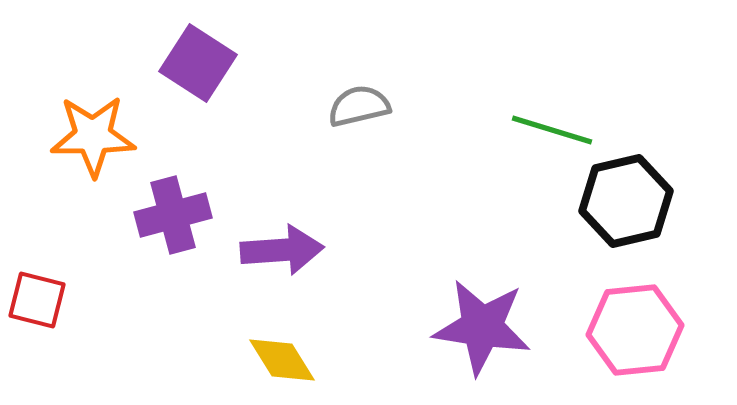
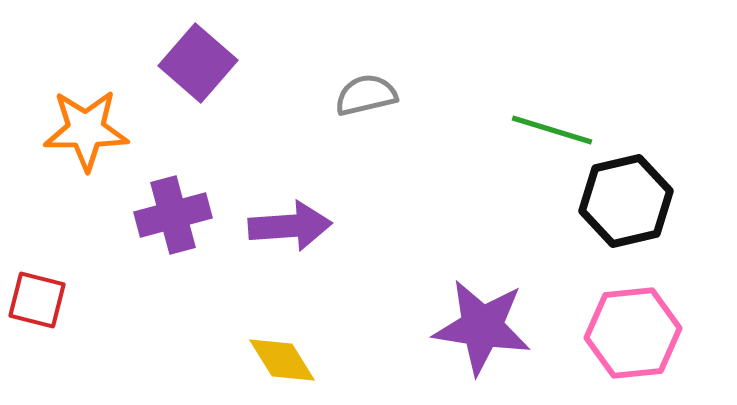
purple square: rotated 8 degrees clockwise
gray semicircle: moved 7 px right, 11 px up
orange star: moved 7 px left, 6 px up
purple arrow: moved 8 px right, 24 px up
pink hexagon: moved 2 px left, 3 px down
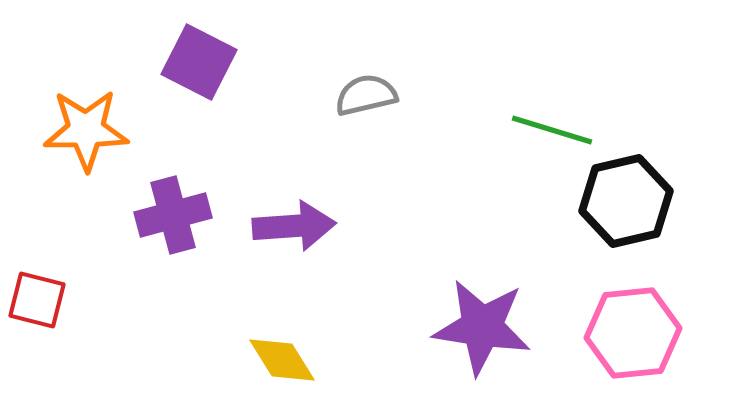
purple square: moved 1 px right, 1 px up; rotated 14 degrees counterclockwise
purple arrow: moved 4 px right
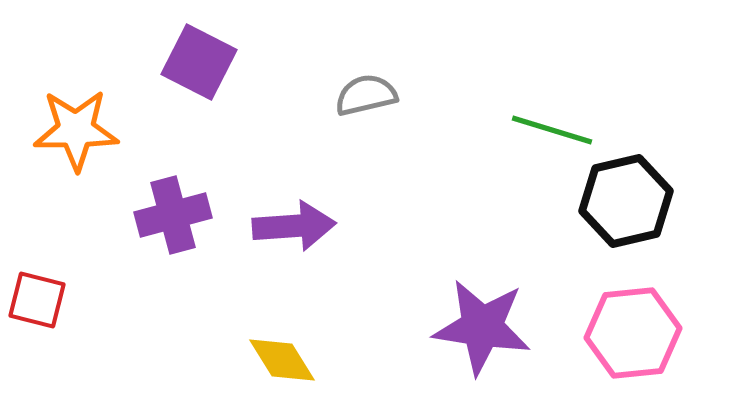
orange star: moved 10 px left
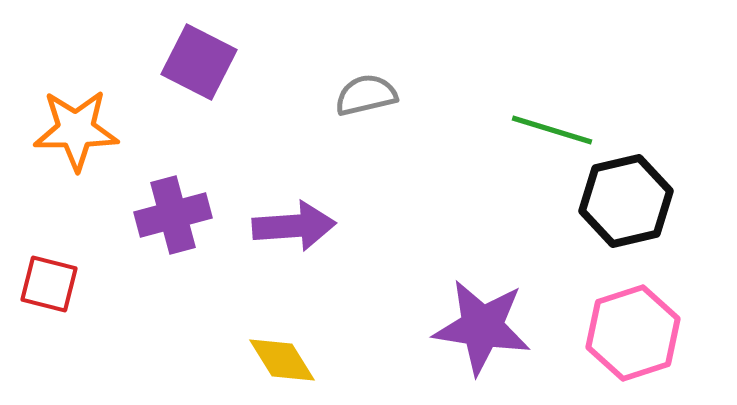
red square: moved 12 px right, 16 px up
pink hexagon: rotated 12 degrees counterclockwise
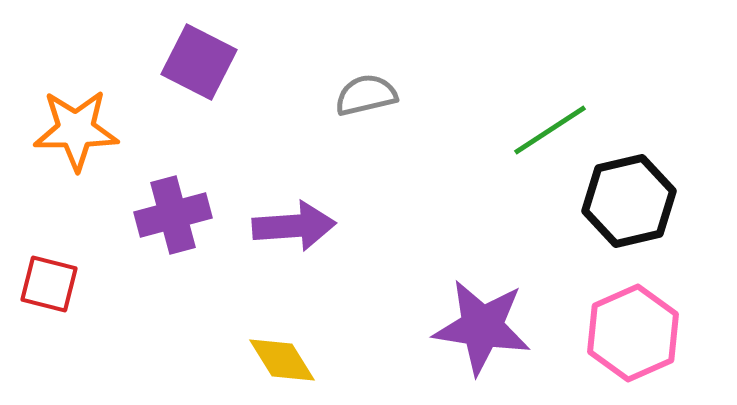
green line: moved 2 px left; rotated 50 degrees counterclockwise
black hexagon: moved 3 px right
pink hexagon: rotated 6 degrees counterclockwise
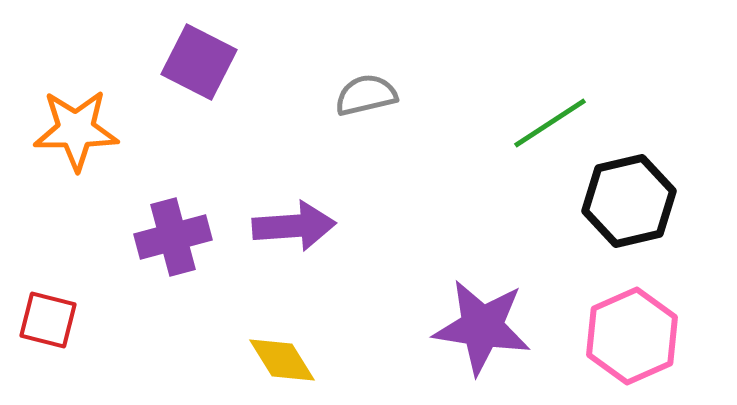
green line: moved 7 px up
purple cross: moved 22 px down
red square: moved 1 px left, 36 px down
pink hexagon: moved 1 px left, 3 px down
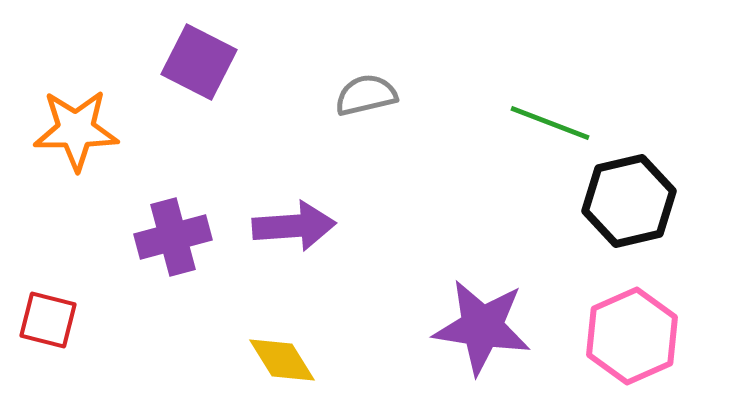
green line: rotated 54 degrees clockwise
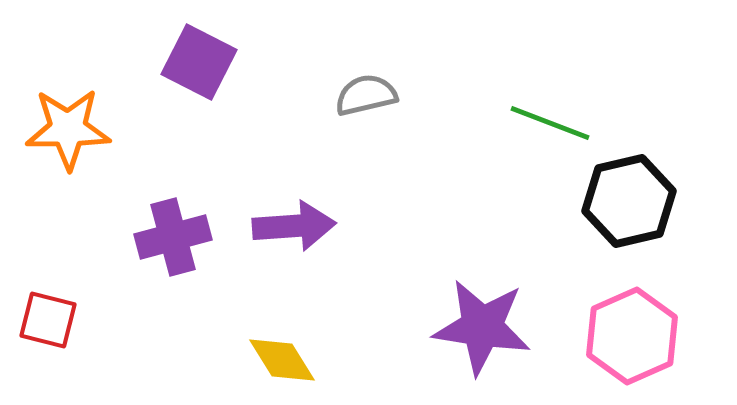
orange star: moved 8 px left, 1 px up
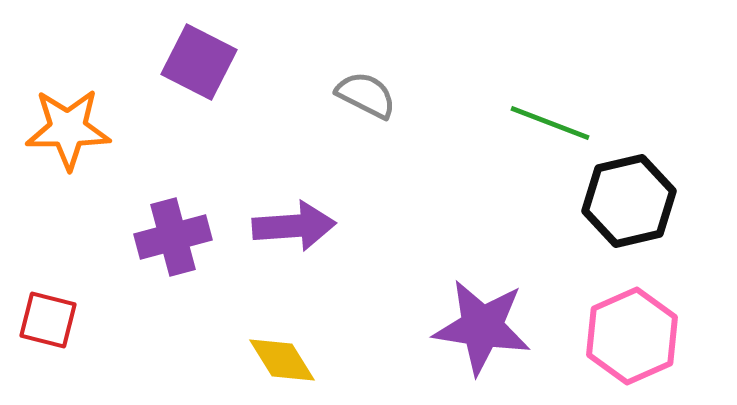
gray semicircle: rotated 40 degrees clockwise
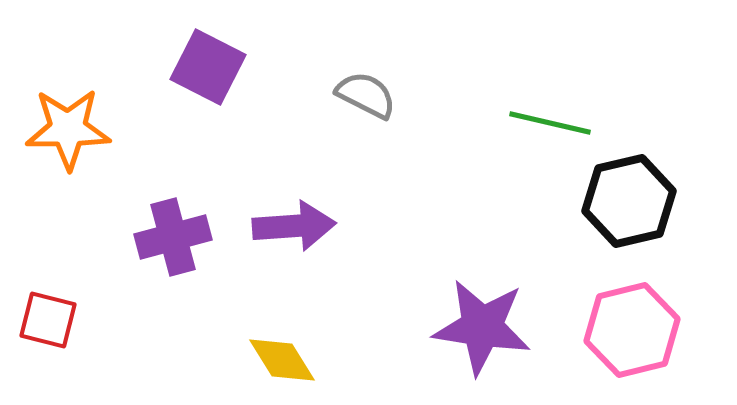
purple square: moved 9 px right, 5 px down
green line: rotated 8 degrees counterclockwise
pink hexagon: moved 6 px up; rotated 10 degrees clockwise
